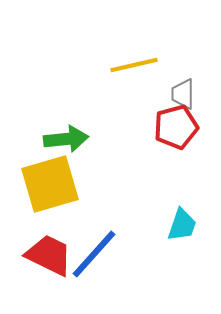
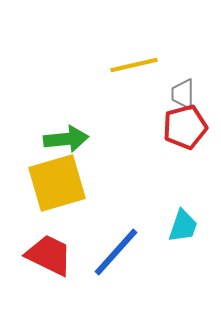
red pentagon: moved 9 px right
yellow square: moved 7 px right, 1 px up
cyan trapezoid: moved 1 px right, 1 px down
blue line: moved 22 px right, 2 px up
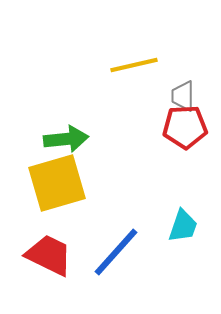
gray trapezoid: moved 2 px down
red pentagon: rotated 12 degrees clockwise
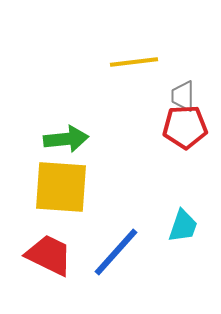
yellow line: moved 3 px up; rotated 6 degrees clockwise
yellow square: moved 4 px right, 4 px down; rotated 20 degrees clockwise
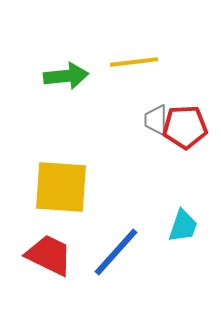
gray trapezoid: moved 27 px left, 24 px down
green arrow: moved 63 px up
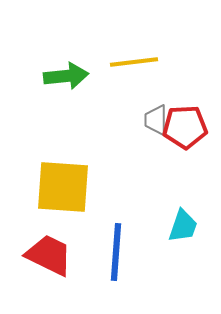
yellow square: moved 2 px right
blue line: rotated 38 degrees counterclockwise
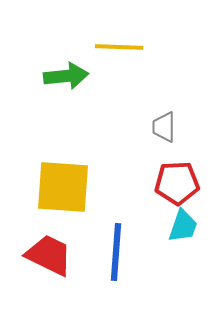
yellow line: moved 15 px left, 15 px up; rotated 9 degrees clockwise
gray trapezoid: moved 8 px right, 7 px down
red pentagon: moved 8 px left, 56 px down
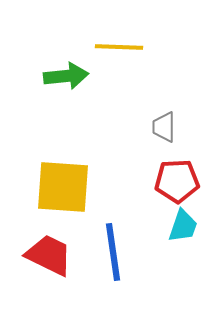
red pentagon: moved 2 px up
blue line: moved 3 px left; rotated 12 degrees counterclockwise
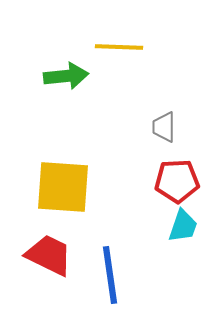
blue line: moved 3 px left, 23 px down
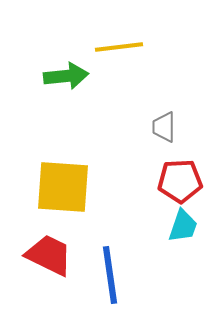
yellow line: rotated 9 degrees counterclockwise
red pentagon: moved 3 px right
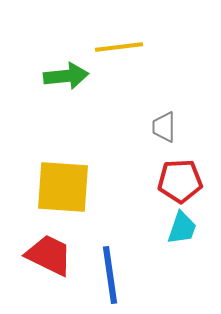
cyan trapezoid: moved 1 px left, 2 px down
